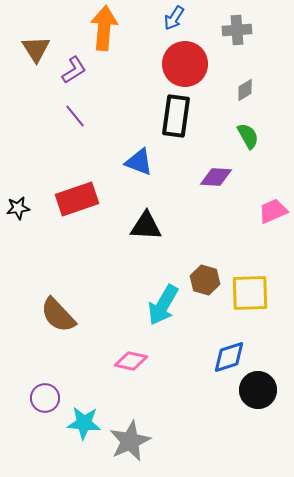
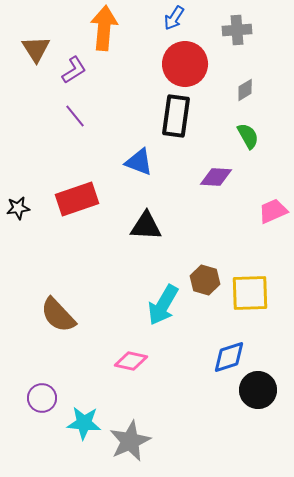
purple circle: moved 3 px left
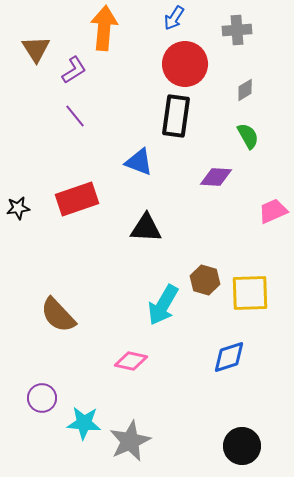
black triangle: moved 2 px down
black circle: moved 16 px left, 56 px down
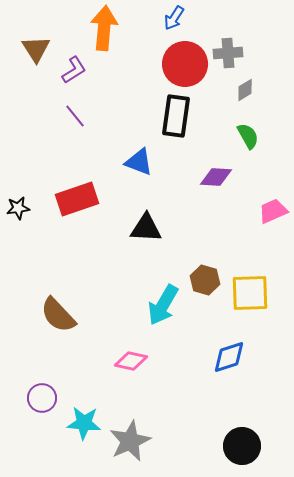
gray cross: moved 9 px left, 23 px down
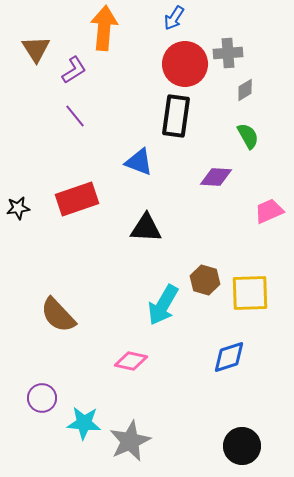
pink trapezoid: moved 4 px left
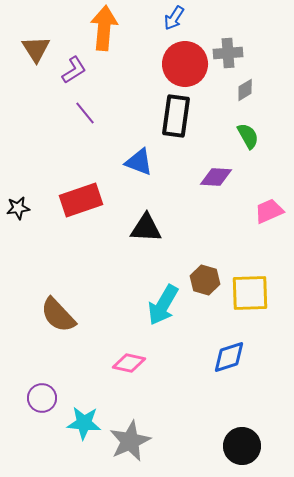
purple line: moved 10 px right, 3 px up
red rectangle: moved 4 px right, 1 px down
pink diamond: moved 2 px left, 2 px down
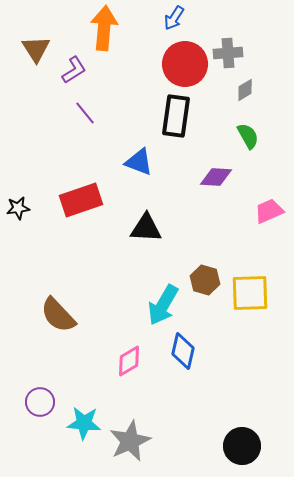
blue diamond: moved 46 px left, 6 px up; rotated 60 degrees counterclockwise
pink diamond: moved 2 px up; rotated 44 degrees counterclockwise
purple circle: moved 2 px left, 4 px down
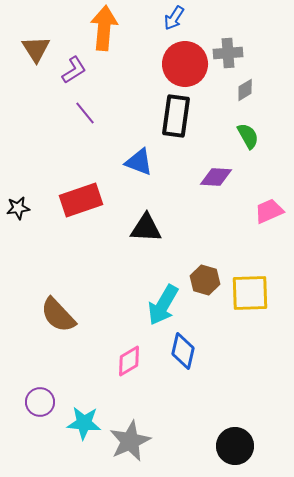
black circle: moved 7 px left
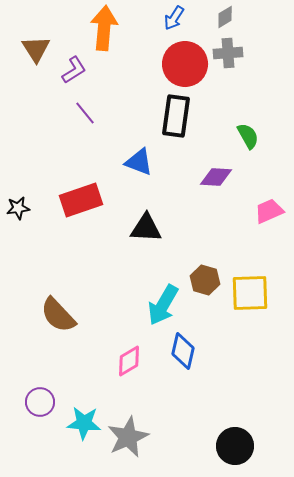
gray diamond: moved 20 px left, 73 px up
gray star: moved 2 px left, 4 px up
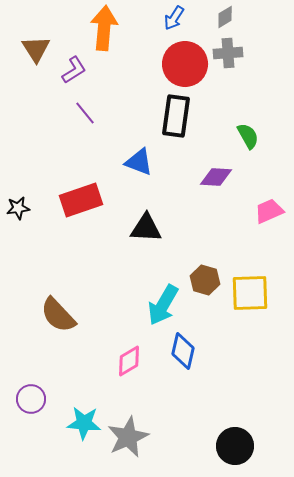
purple circle: moved 9 px left, 3 px up
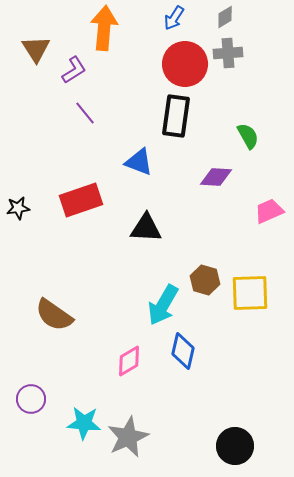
brown semicircle: moved 4 px left; rotated 12 degrees counterclockwise
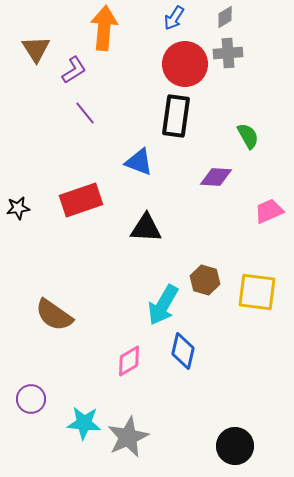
yellow square: moved 7 px right, 1 px up; rotated 9 degrees clockwise
